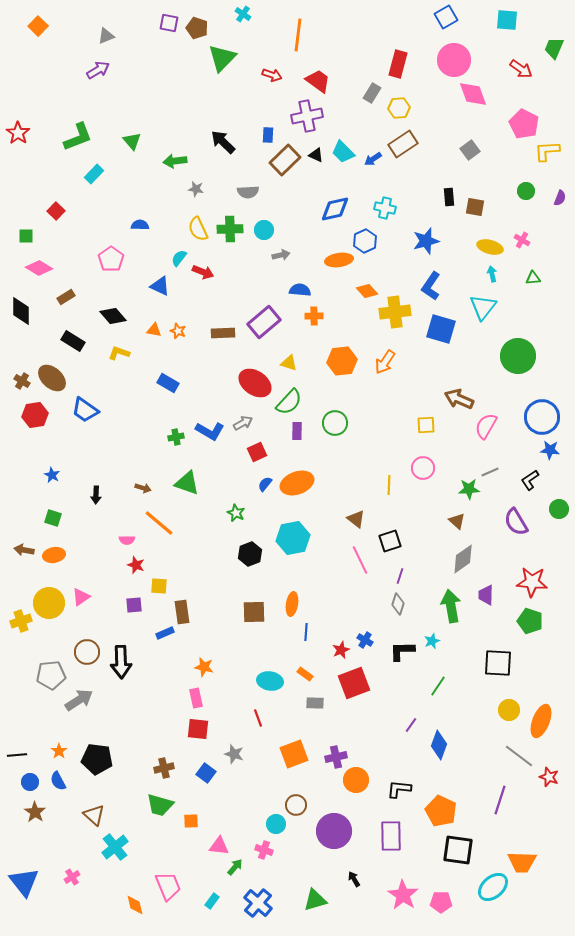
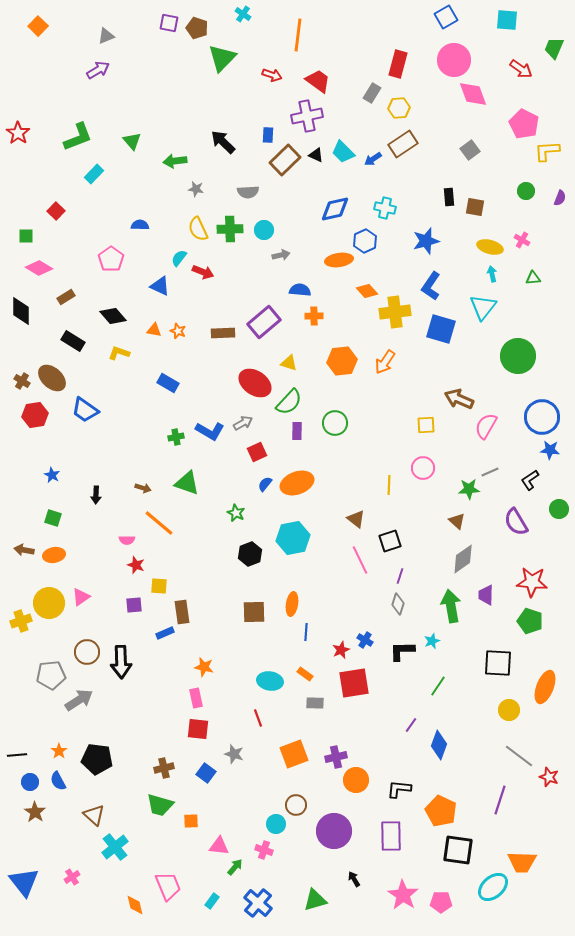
red square at (354, 683): rotated 12 degrees clockwise
orange ellipse at (541, 721): moved 4 px right, 34 px up
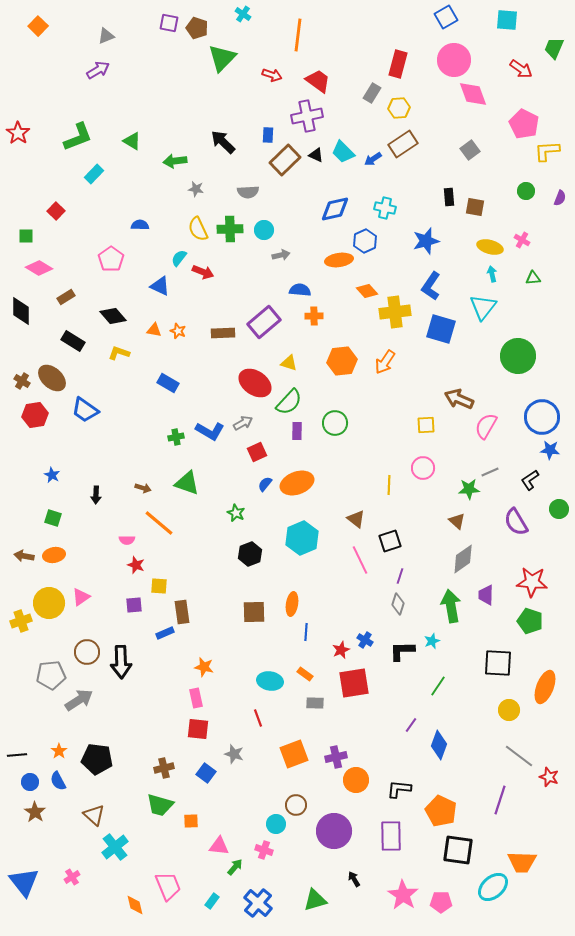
green triangle at (132, 141): rotated 18 degrees counterclockwise
cyan hexagon at (293, 538): moved 9 px right; rotated 12 degrees counterclockwise
brown arrow at (24, 550): moved 6 px down
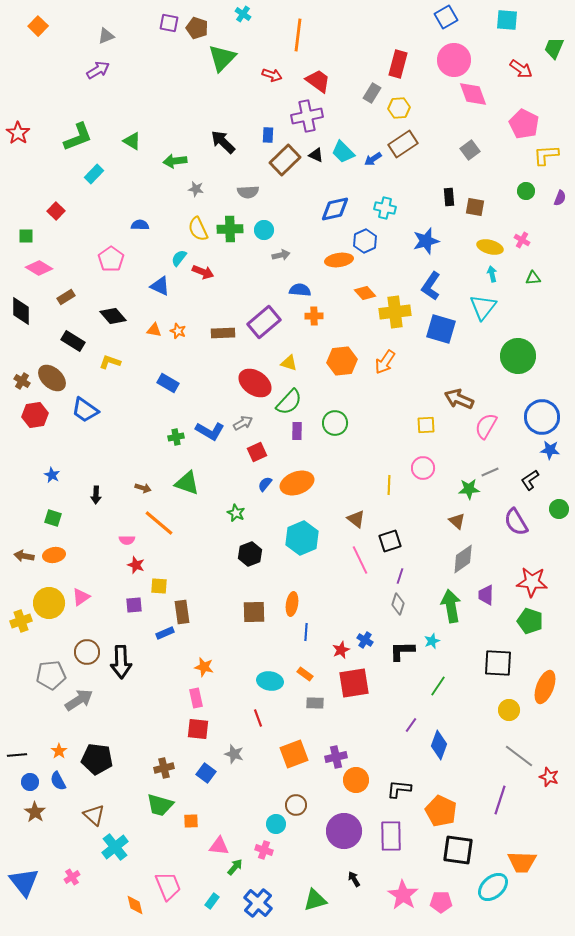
yellow L-shape at (547, 151): moved 1 px left, 4 px down
orange diamond at (367, 291): moved 2 px left, 2 px down
yellow L-shape at (119, 353): moved 9 px left, 9 px down
purple circle at (334, 831): moved 10 px right
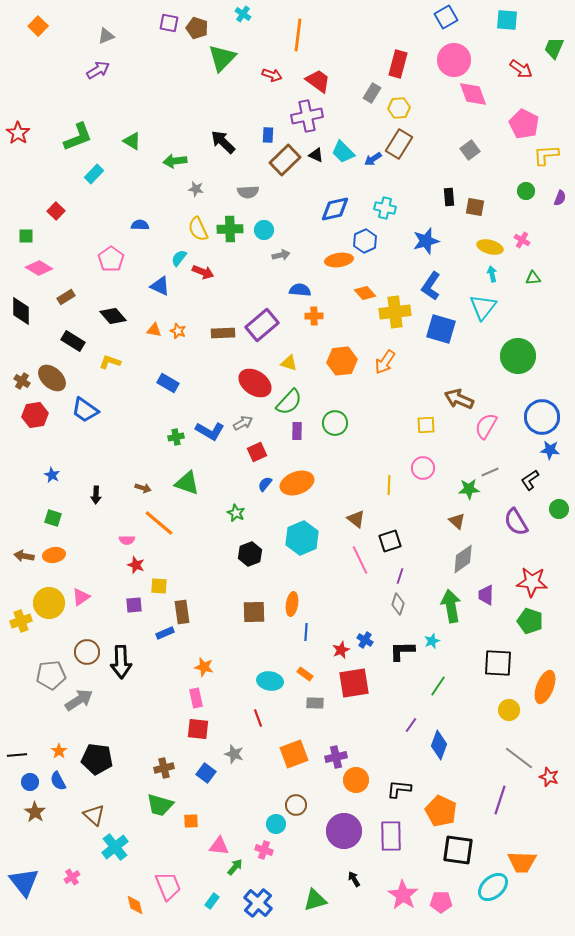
brown rectangle at (403, 144): moved 4 px left; rotated 24 degrees counterclockwise
purple rectangle at (264, 322): moved 2 px left, 3 px down
gray line at (519, 756): moved 2 px down
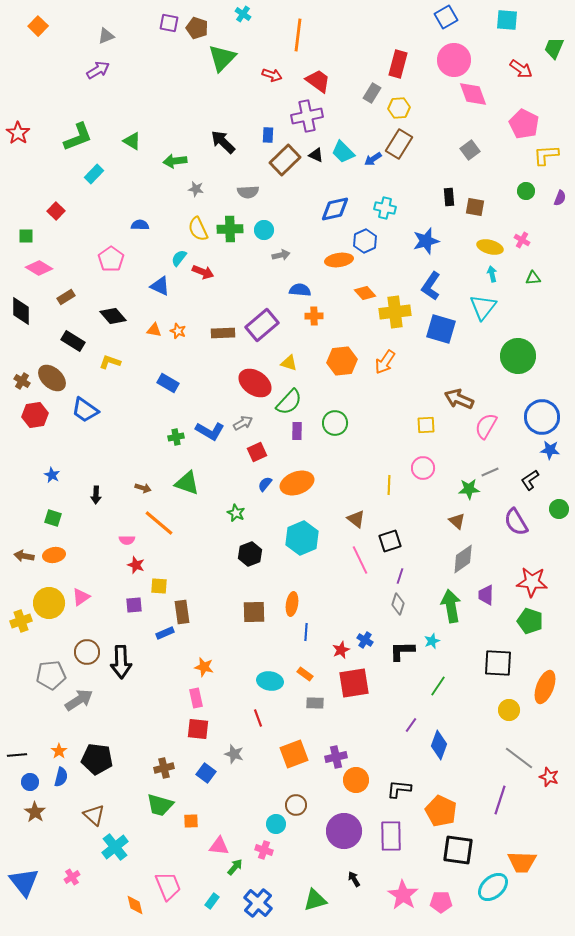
blue semicircle at (58, 781): moved 3 px right, 4 px up; rotated 138 degrees counterclockwise
